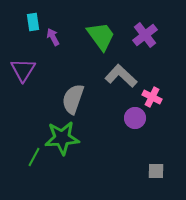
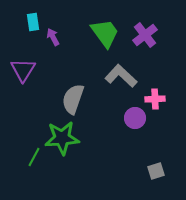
green trapezoid: moved 4 px right, 3 px up
pink cross: moved 3 px right, 2 px down; rotated 30 degrees counterclockwise
gray square: rotated 18 degrees counterclockwise
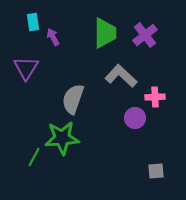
green trapezoid: rotated 36 degrees clockwise
purple triangle: moved 3 px right, 2 px up
pink cross: moved 2 px up
gray square: rotated 12 degrees clockwise
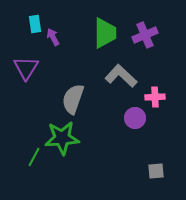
cyan rectangle: moved 2 px right, 2 px down
purple cross: rotated 15 degrees clockwise
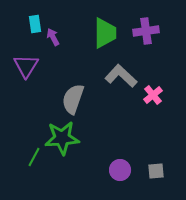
purple cross: moved 1 px right, 4 px up; rotated 15 degrees clockwise
purple triangle: moved 2 px up
pink cross: moved 2 px left, 2 px up; rotated 36 degrees counterclockwise
purple circle: moved 15 px left, 52 px down
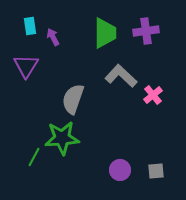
cyan rectangle: moved 5 px left, 2 px down
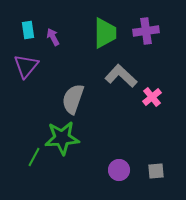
cyan rectangle: moved 2 px left, 4 px down
purple triangle: rotated 8 degrees clockwise
pink cross: moved 1 px left, 2 px down
purple circle: moved 1 px left
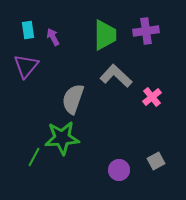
green trapezoid: moved 2 px down
gray L-shape: moved 5 px left
gray square: moved 10 px up; rotated 24 degrees counterclockwise
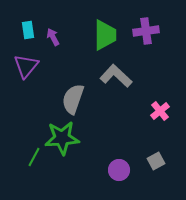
pink cross: moved 8 px right, 14 px down
